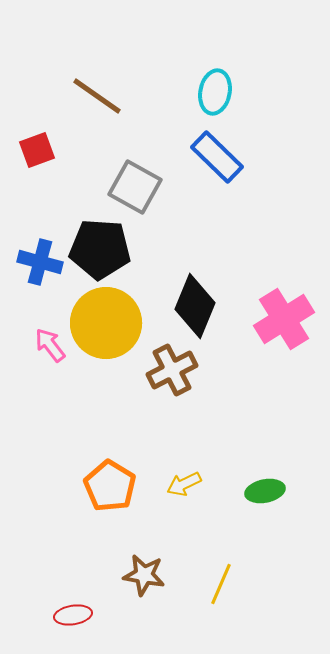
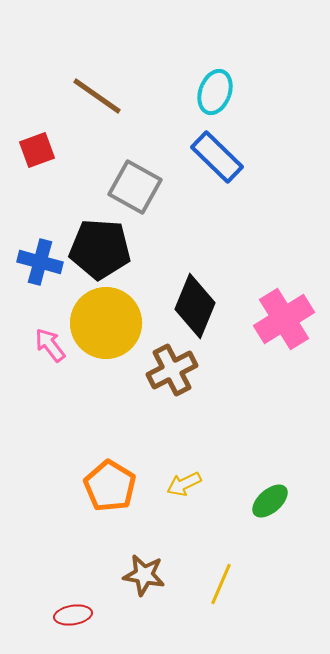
cyan ellipse: rotated 9 degrees clockwise
green ellipse: moved 5 px right, 10 px down; rotated 30 degrees counterclockwise
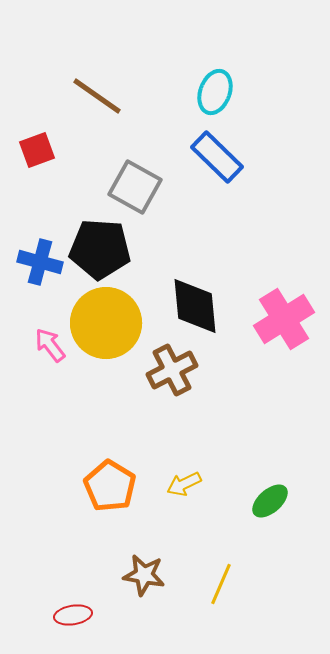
black diamond: rotated 28 degrees counterclockwise
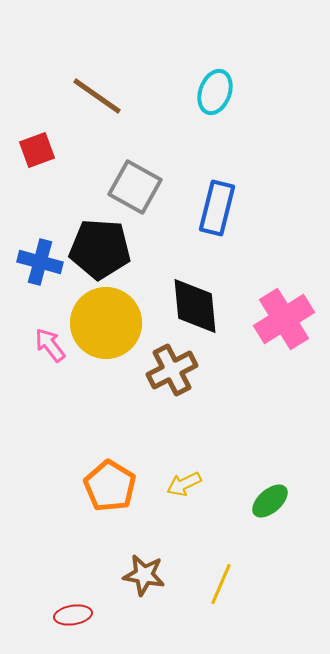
blue rectangle: moved 51 px down; rotated 60 degrees clockwise
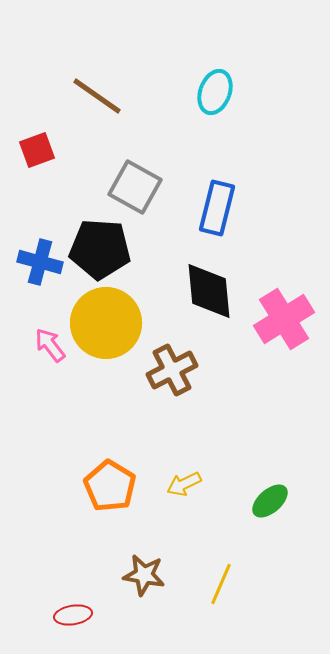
black diamond: moved 14 px right, 15 px up
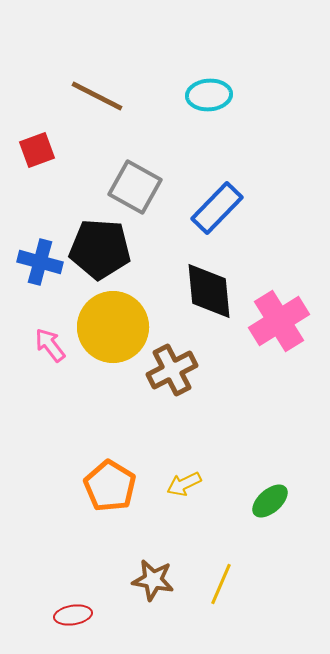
cyan ellipse: moved 6 px left, 3 px down; rotated 66 degrees clockwise
brown line: rotated 8 degrees counterclockwise
blue rectangle: rotated 30 degrees clockwise
pink cross: moved 5 px left, 2 px down
yellow circle: moved 7 px right, 4 px down
brown star: moved 9 px right, 5 px down
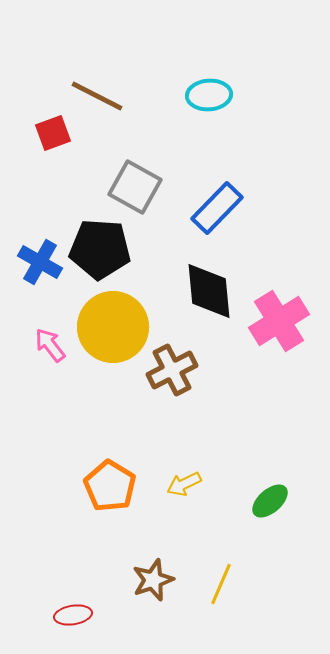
red square: moved 16 px right, 17 px up
blue cross: rotated 15 degrees clockwise
brown star: rotated 30 degrees counterclockwise
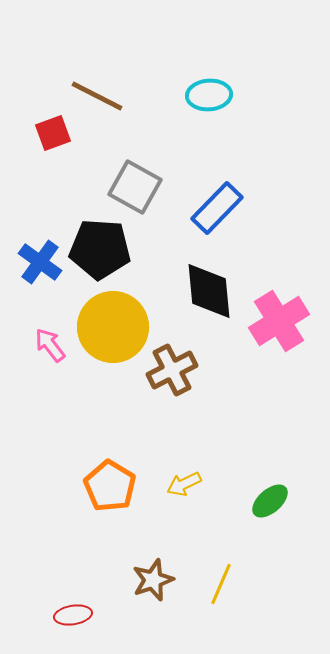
blue cross: rotated 6 degrees clockwise
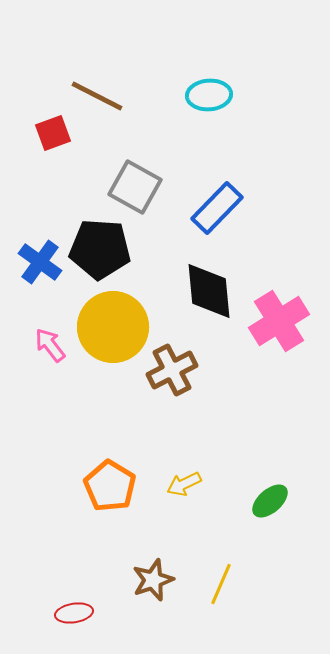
red ellipse: moved 1 px right, 2 px up
